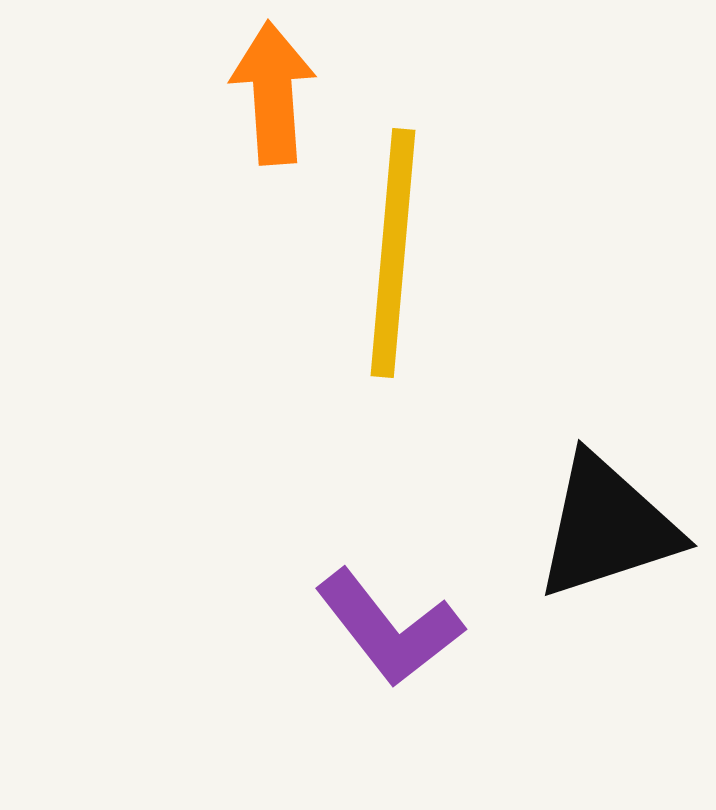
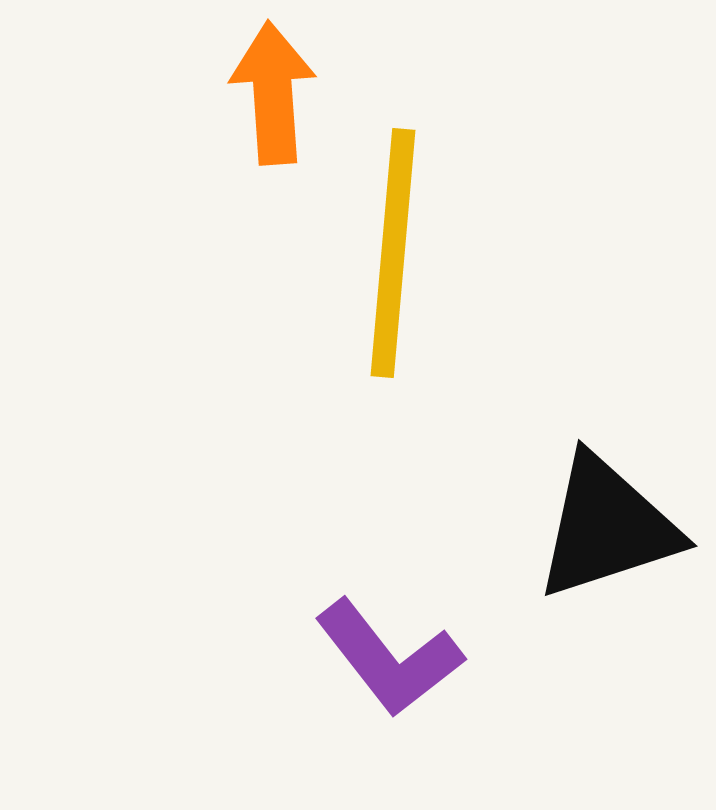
purple L-shape: moved 30 px down
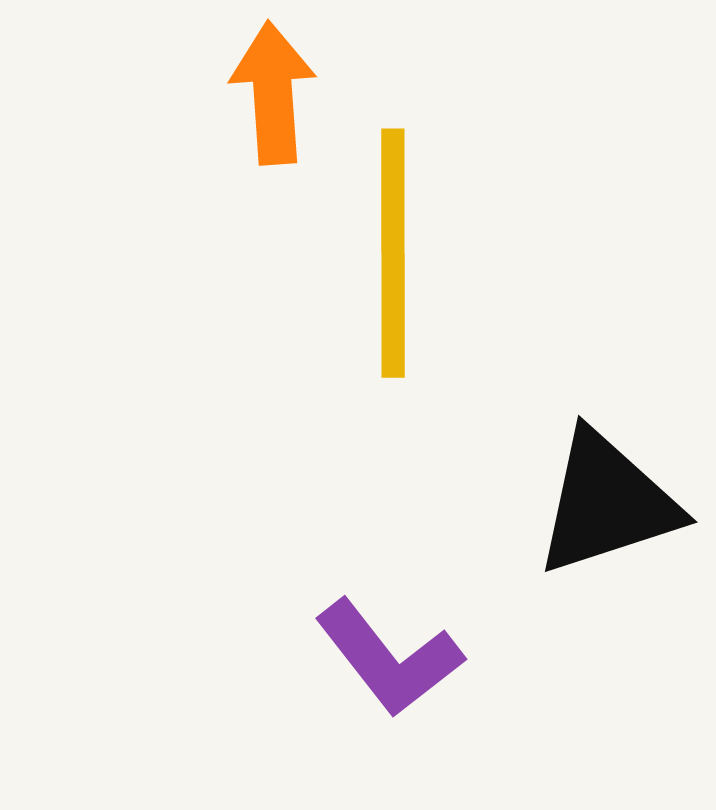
yellow line: rotated 5 degrees counterclockwise
black triangle: moved 24 px up
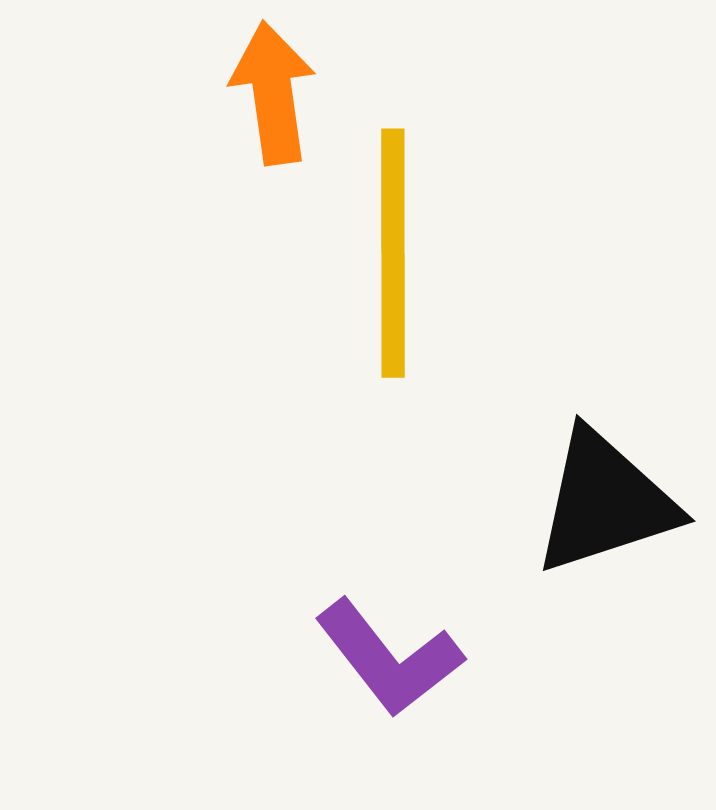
orange arrow: rotated 4 degrees counterclockwise
black triangle: moved 2 px left, 1 px up
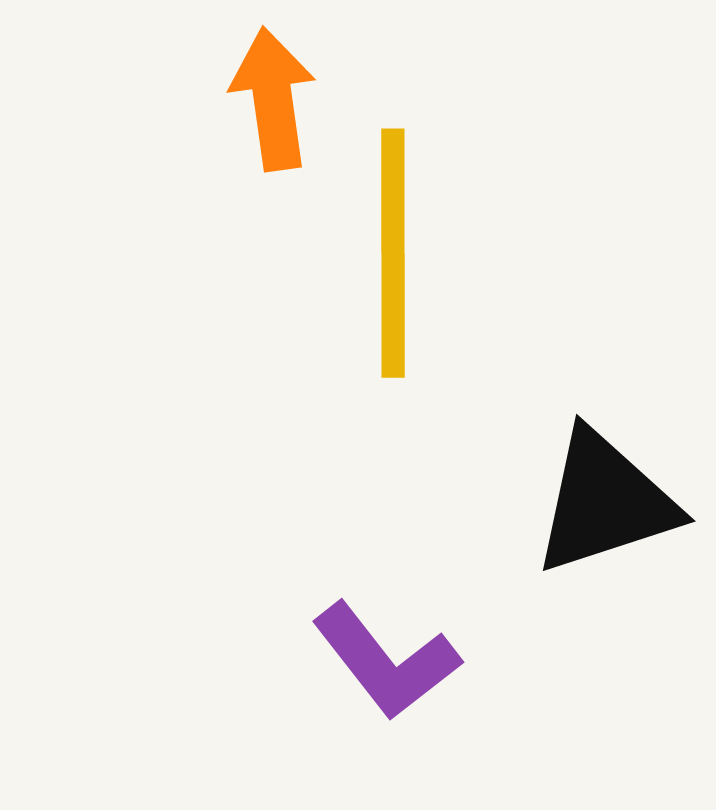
orange arrow: moved 6 px down
purple L-shape: moved 3 px left, 3 px down
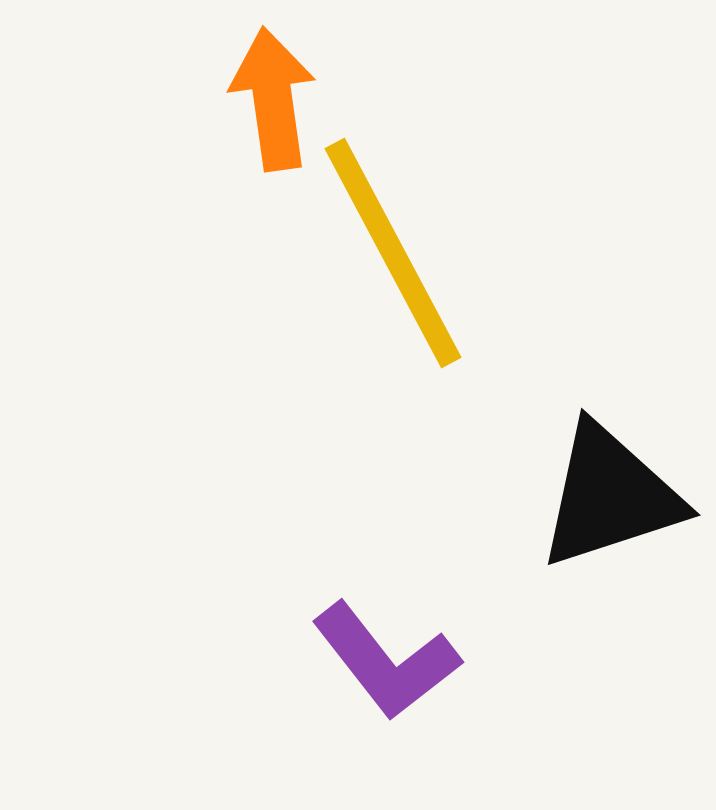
yellow line: rotated 28 degrees counterclockwise
black triangle: moved 5 px right, 6 px up
